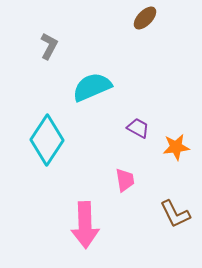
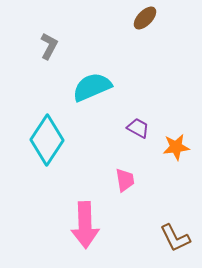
brown L-shape: moved 24 px down
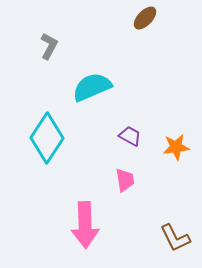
purple trapezoid: moved 8 px left, 8 px down
cyan diamond: moved 2 px up
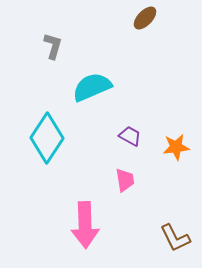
gray L-shape: moved 4 px right; rotated 12 degrees counterclockwise
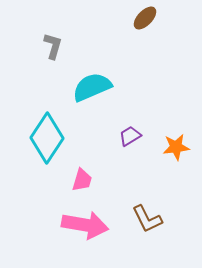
purple trapezoid: rotated 60 degrees counterclockwise
pink trapezoid: moved 43 px left; rotated 25 degrees clockwise
pink arrow: rotated 78 degrees counterclockwise
brown L-shape: moved 28 px left, 19 px up
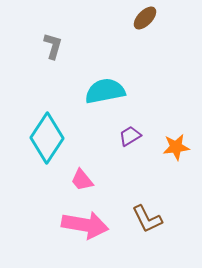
cyan semicircle: moved 13 px right, 4 px down; rotated 12 degrees clockwise
pink trapezoid: rotated 125 degrees clockwise
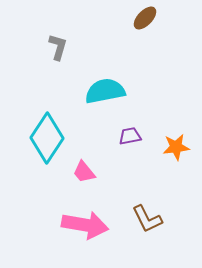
gray L-shape: moved 5 px right, 1 px down
purple trapezoid: rotated 20 degrees clockwise
pink trapezoid: moved 2 px right, 8 px up
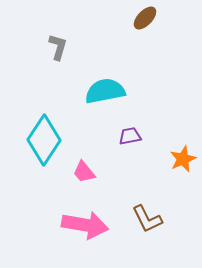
cyan diamond: moved 3 px left, 2 px down
orange star: moved 7 px right, 12 px down; rotated 16 degrees counterclockwise
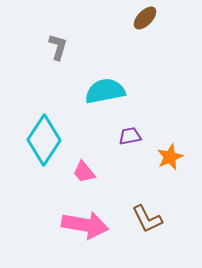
orange star: moved 13 px left, 2 px up
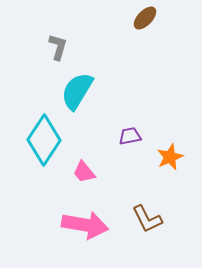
cyan semicircle: moved 28 px left; rotated 48 degrees counterclockwise
